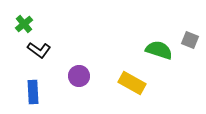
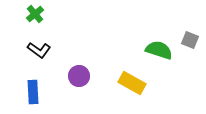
green cross: moved 11 px right, 10 px up
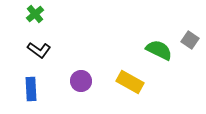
gray square: rotated 12 degrees clockwise
green semicircle: rotated 8 degrees clockwise
purple circle: moved 2 px right, 5 px down
yellow rectangle: moved 2 px left, 1 px up
blue rectangle: moved 2 px left, 3 px up
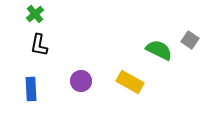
black L-shape: moved 5 px up; rotated 65 degrees clockwise
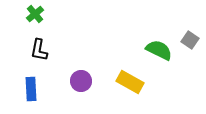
black L-shape: moved 5 px down
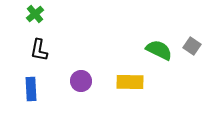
gray square: moved 2 px right, 6 px down
yellow rectangle: rotated 28 degrees counterclockwise
